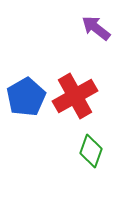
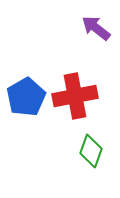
red cross: rotated 18 degrees clockwise
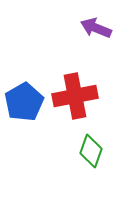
purple arrow: rotated 16 degrees counterclockwise
blue pentagon: moved 2 px left, 5 px down
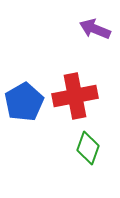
purple arrow: moved 1 px left, 1 px down
green diamond: moved 3 px left, 3 px up
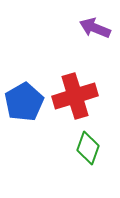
purple arrow: moved 1 px up
red cross: rotated 6 degrees counterclockwise
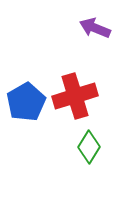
blue pentagon: moved 2 px right
green diamond: moved 1 px right, 1 px up; rotated 12 degrees clockwise
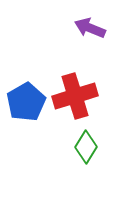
purple arrow: moved 5 px left
green diamond: moved 3 px left
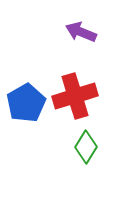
purple arrow: moved 9 px left, 4 px down
blue pentagon: moved 1 px down
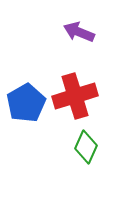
purple arrow: moved 2 px left
green diamond: rotated 8 degrees counterclockwise
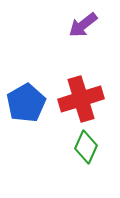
purple arrow: moved 4 px right, 7 px up; rotated 60 degrees counterclockwise
red cross: moved 6 px right, 3 px down
